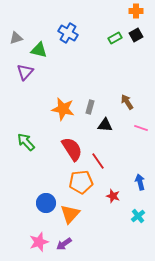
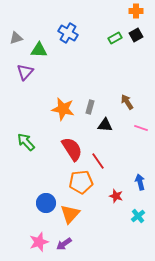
green triangle: rotated 12 degrees counterclockwise
red star: moved 3 px right
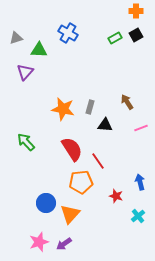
pink line: rotated 40 degrees counterclockwise
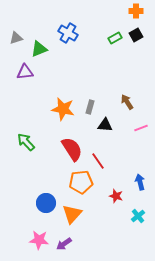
green triangle: moved 1 px up; rotated 24 degrees counterclockwise
purple triangle: rotated 42 degrees clockwise
orange triangle: moved 2 px right
pink star: moved 2 px up; rotated 24 degrees clockwise
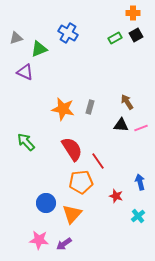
orange cross: moved 3 px left, 2 px down
purple triangle: rotated 30 degrees clockwise
black triangle: moved 16 px right
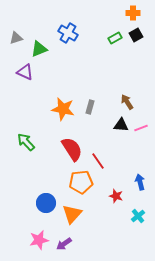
pink star: rotated 18 degrees counterclockwise
